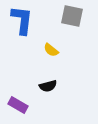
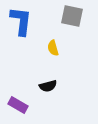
blue L-shape: moved 1 px left, 1 px down
yellow semicircle: moved 2 px right, 2 px up; rotated 35 degrees clockwise
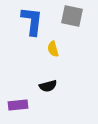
blue L-shape: moved 11 px right
yellow semicircle: moved 1 px down
purple rectangle: rotated 36 degrees counterclockwise
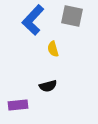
blue L-shape: moved 1 px right, 1 px up; rotated 144 degrees counterclockwise
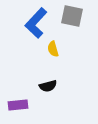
blue L-shape: moved 3 px right, 3 px down
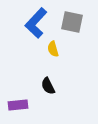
gray square: moved 6 px down
black semicircle: rotated 78 degrees clockwise
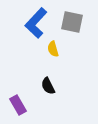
purple rectangle: rotated 66 degrees clockwise
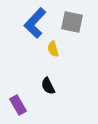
blue L-shape: moved 1 px left
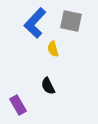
gray square: moved 1 px left, 1 px up
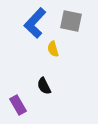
black semicircle: moved 4 px left
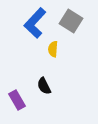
gray square: rotated 20 degrees clockwise
yellow semicircle: rotated 21 degrees clockwise
purple rectangle: moved 1 px left, 5 px up
